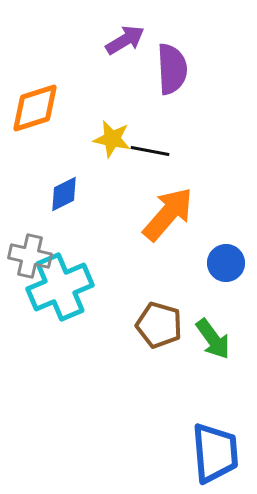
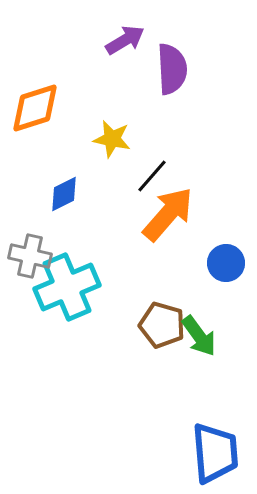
black line: moved 2 px right, 25 px down; rotated 60 degrees counterclockwise
cyan cross: moved 7 px right
brown pentagon: moved 3 px right
green arrow: moved 14 px left, 3 px up
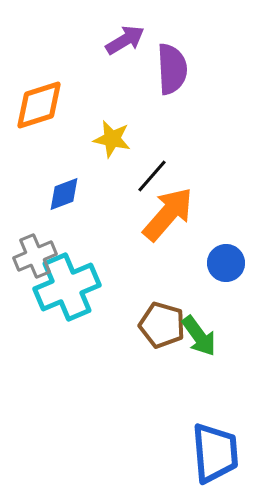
orange diamond: moved 4 px right, 3 px up
blue diamond: rotated 6 degrees clockwise
gray cross: moved 5 px right; rotated 36 degrees counterclockwise
